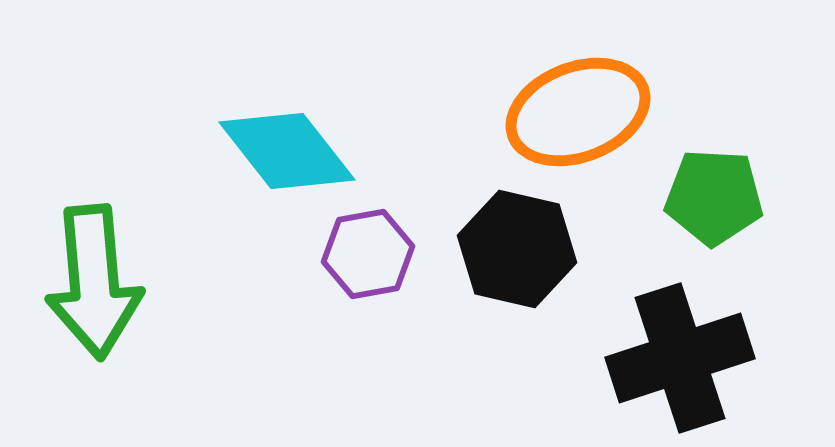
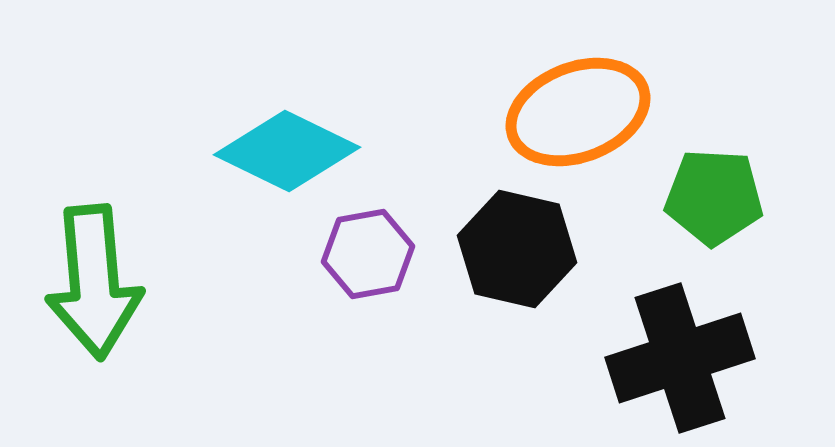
cyan diamond: rotated 26 degrees counterclockwise
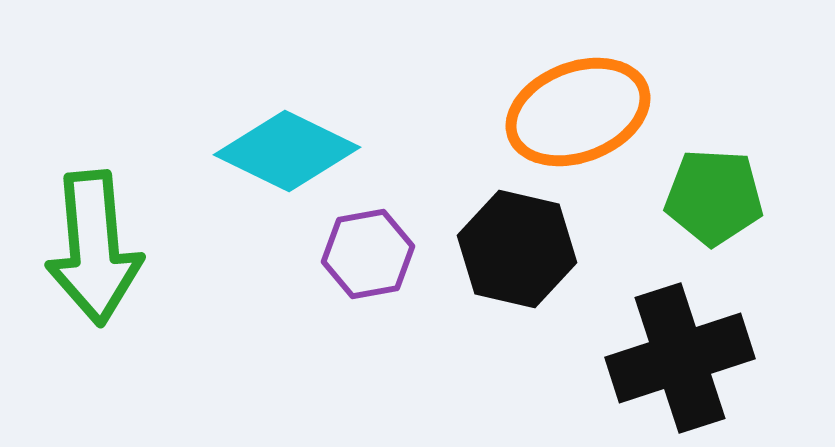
green arrow: moved 34 px up
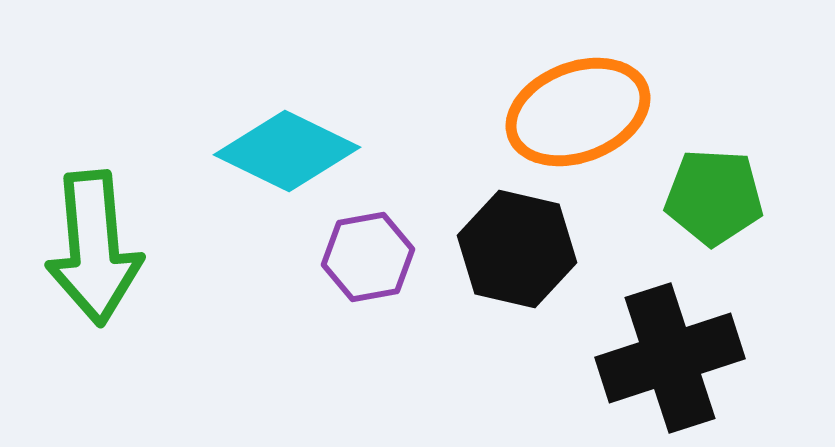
purple hexagon: moved 3 px down
black cross: moved 10 px left
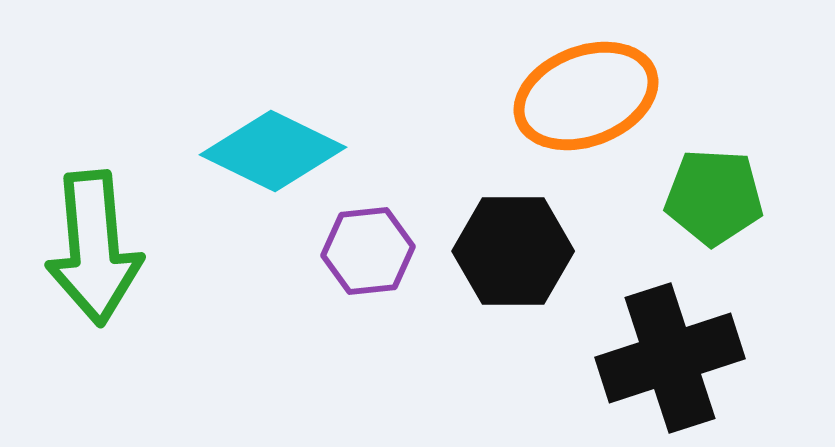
orange ellipse: moved 8 px right, 16 px up
cyan diamond: moved 14 px left
black hexagon: moved 4 px left, 2 px down; rotated 13 degrees counterclockwise
purple hexagon: moved 6 px up; rotated 4 degrees clockwise
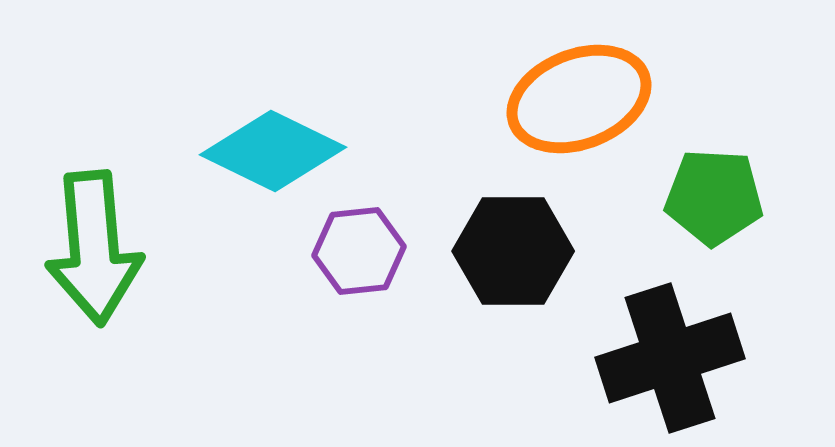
orange ellipse: moved 7 px left, 3 px down
purple hexagon: moved 9 px left
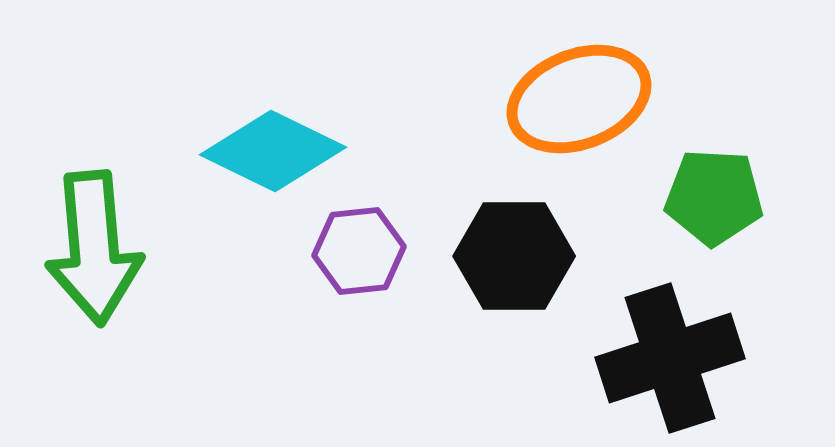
black hexagon: moved 1 px right, 5 px down
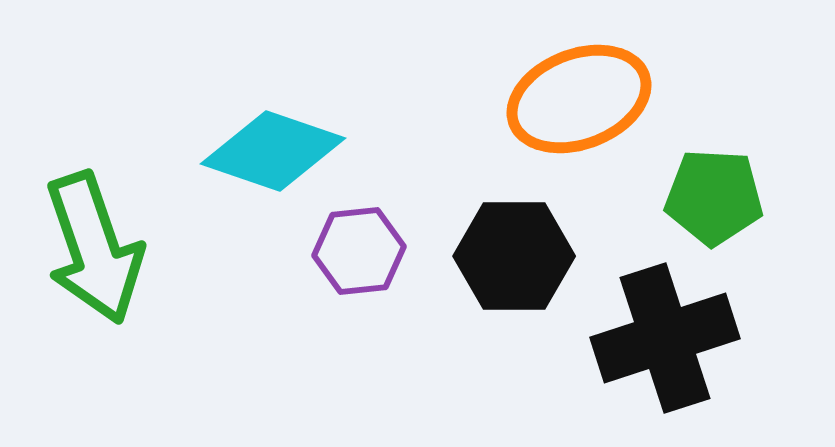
cyan diamond: rotated 7 degrees counterclockwise
green arrow: rotated 14 degrees counterclockwise
black cross: moved 5 px left, 20 px up
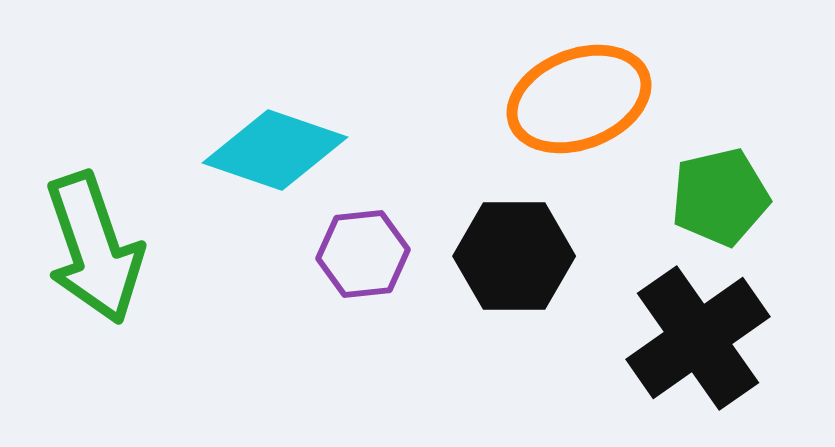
cyan diamond: moved 2 px right, 1 px up
green pentagon: moved 6 px right; rotated 16 degrees counterclockwise
purple hexagon: moved 4 px right, 3 px down
black cross: moved 33 px right; rotated 17 degrees counterclockwise
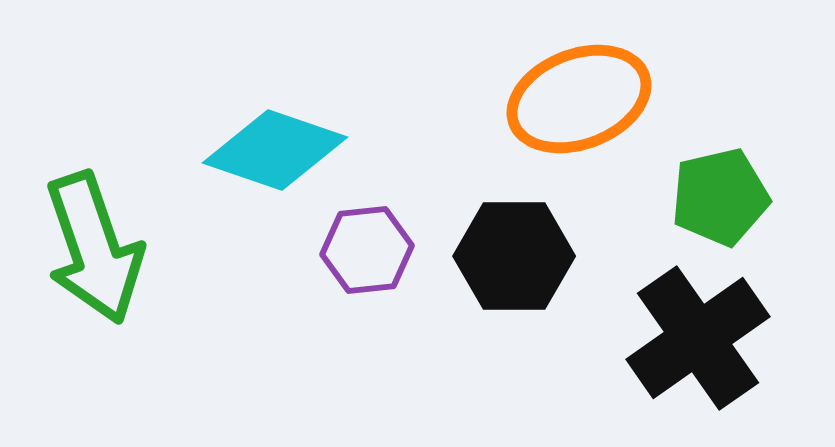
purple hexagon: moved 4 px right, 4 px up
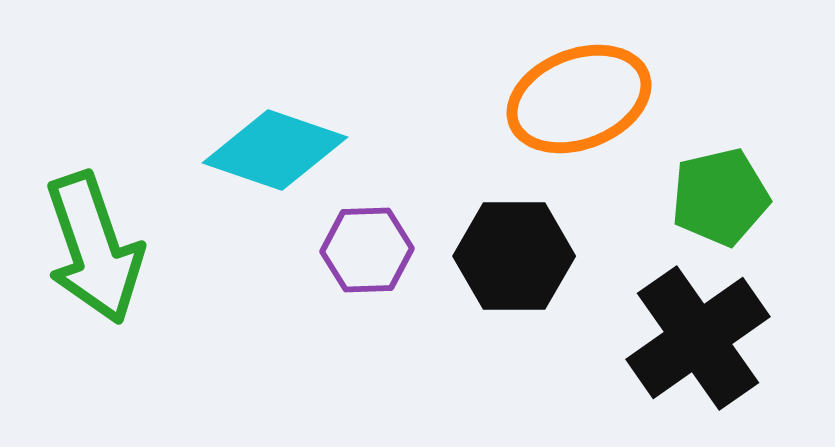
purple hexagon: rotated 4 degrees clockwise
